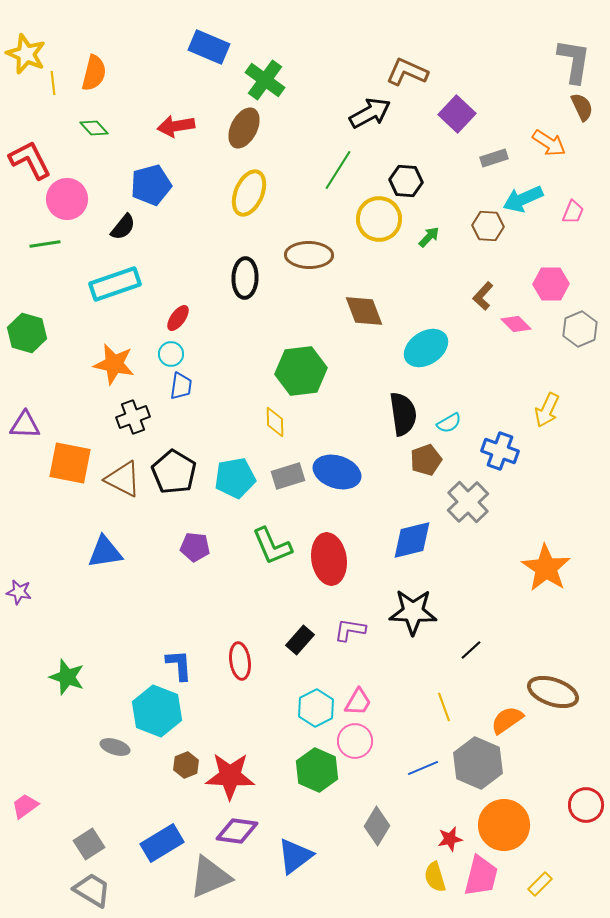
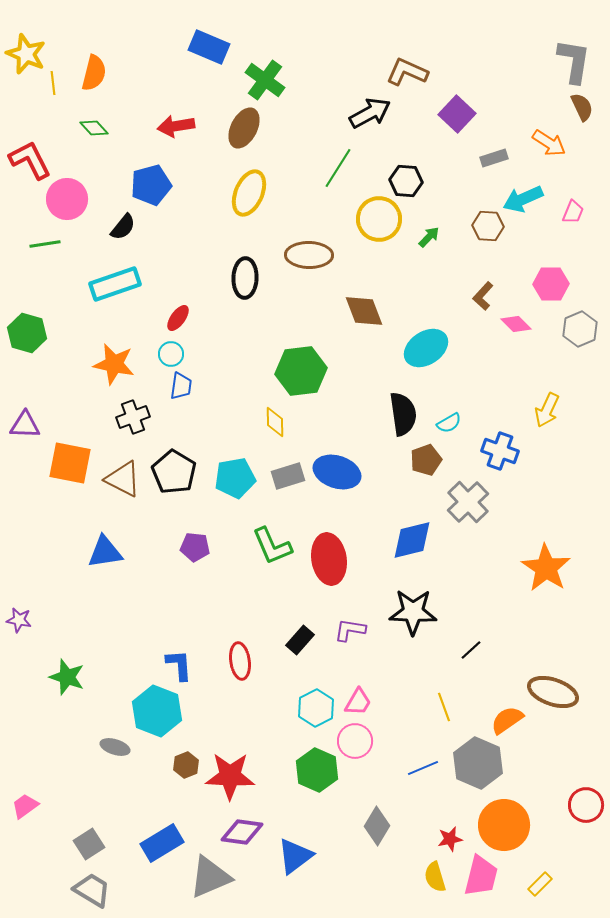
green line at (338, 170): moved 2 px up
purple star at (19, 592): moved 28 px down
purple diamond at (237, 831): moved 5 px right, 1 px down
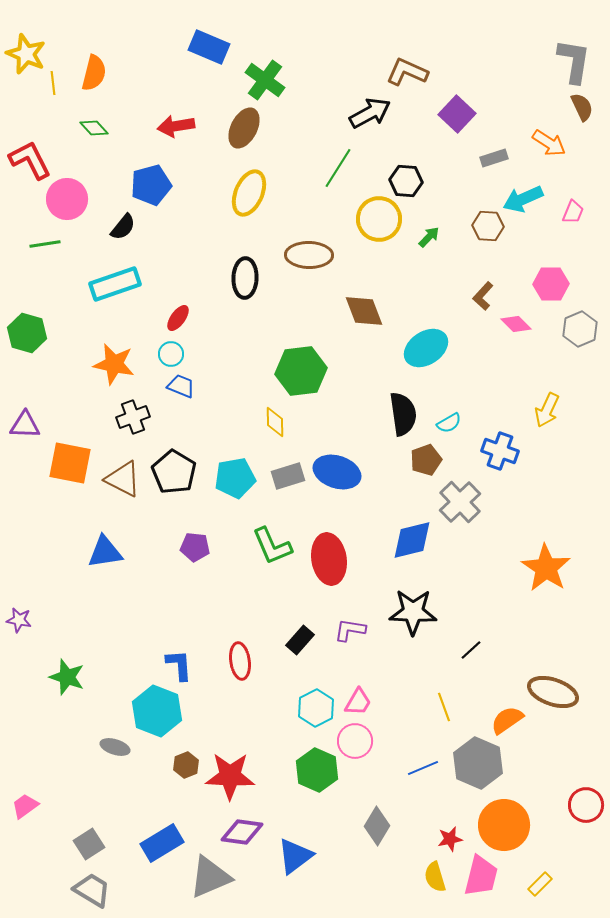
blue trapezoid at (181, 386): rotated 76 degrees counterclockwise
gray cross at (468, 502): moved 8 px left
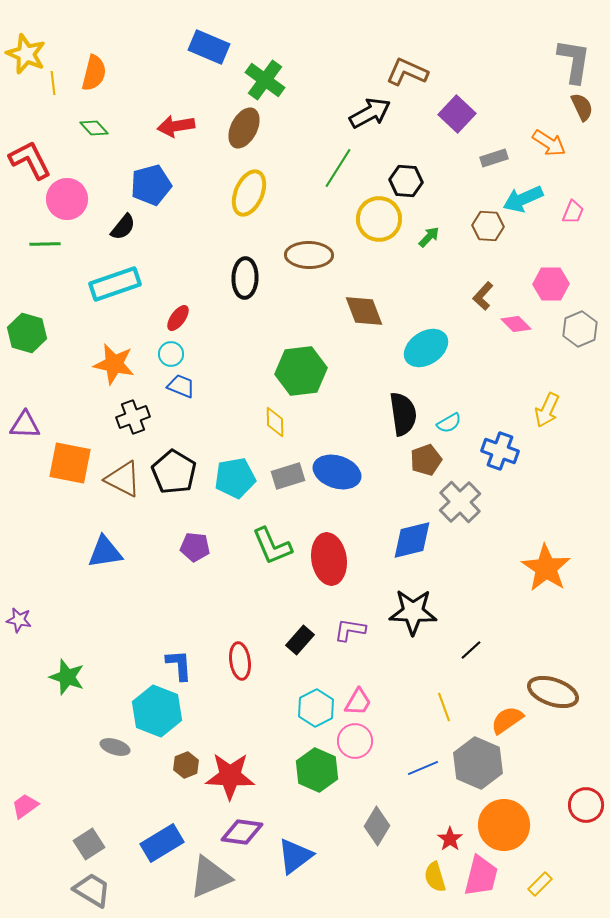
green line at (45, 244): rotated 8 degrees clockwise
red star at (450, 839): rotated 25 degrees counterclockwise
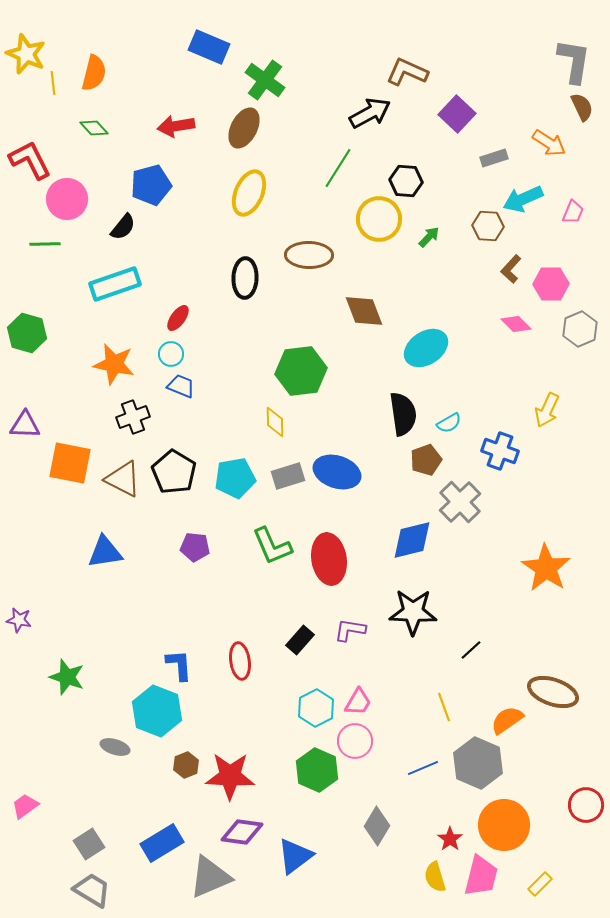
brown L-shape at (483, 296): moved 28 px right, 27 px up
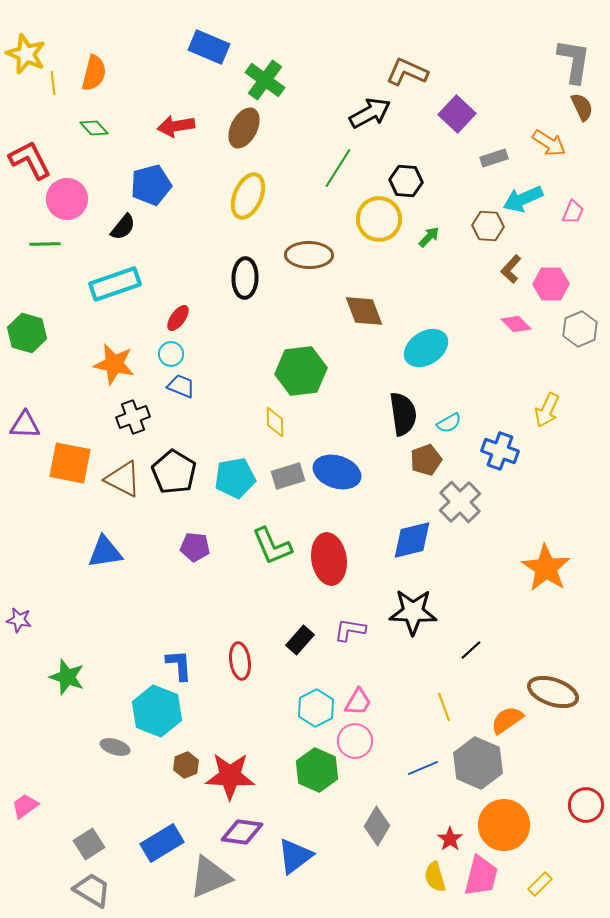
yellow ellipse at (249, 193): moved 1 px left, 3 px down
